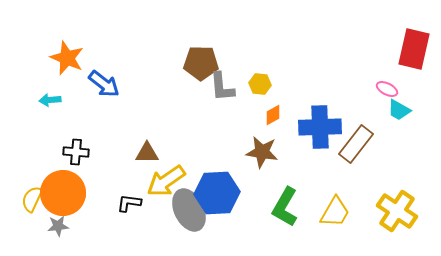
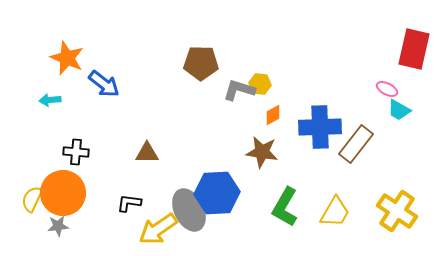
gray L-shape: moved 17 px right, 3 px down; rotated 112 degrees clockwise
yellow arrow: moved 8 px left, 48 px down
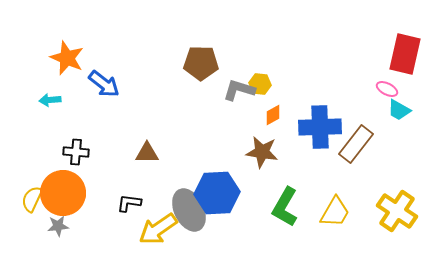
red rectangle: moved 9 px left, 5 px down
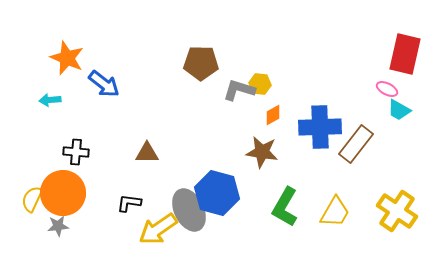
blue hexagon: rotated 18 degrees clockwise
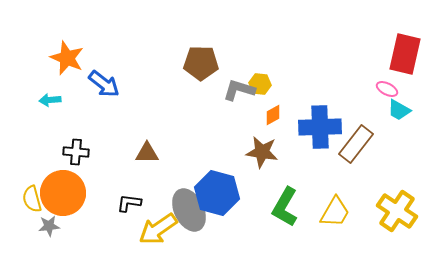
yellow semicircle: rotated 40 degrees counterclockwise
gray star: moved 9 px left
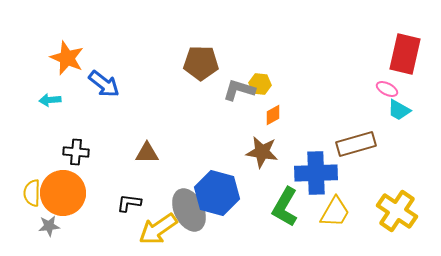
blue cross: moved 4 px left, 46 px down
brown rectangle: rotated 36 degrees clockwise
yellow semicircle: moved 6 px up; rotated 16 degrees clockwise
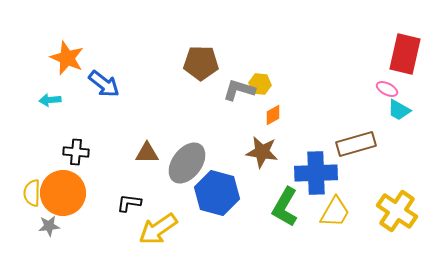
gray ellipse: moved 2 px left, 47 px up; rotated 63 degrees clockwise
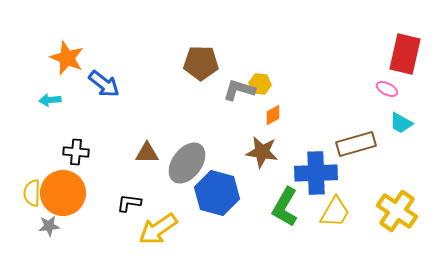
cyan trapezoid: moved 2 px right, 13 px down
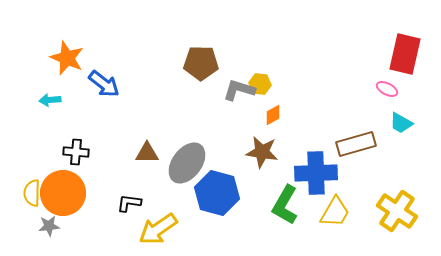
green L-shape: moved 2 px up
